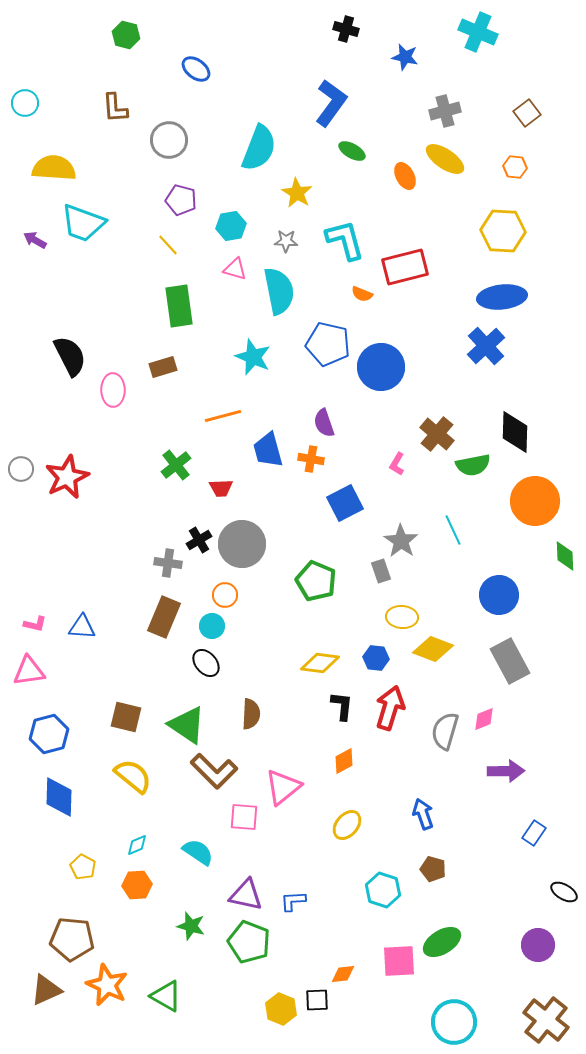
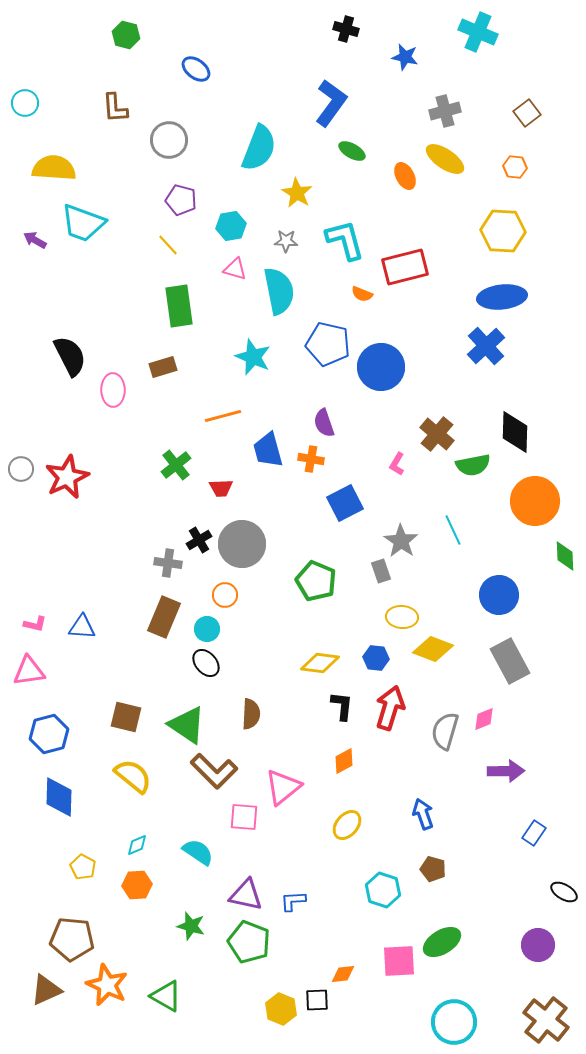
cyan circle at (212, 626): moved 5 px left, 3 px down
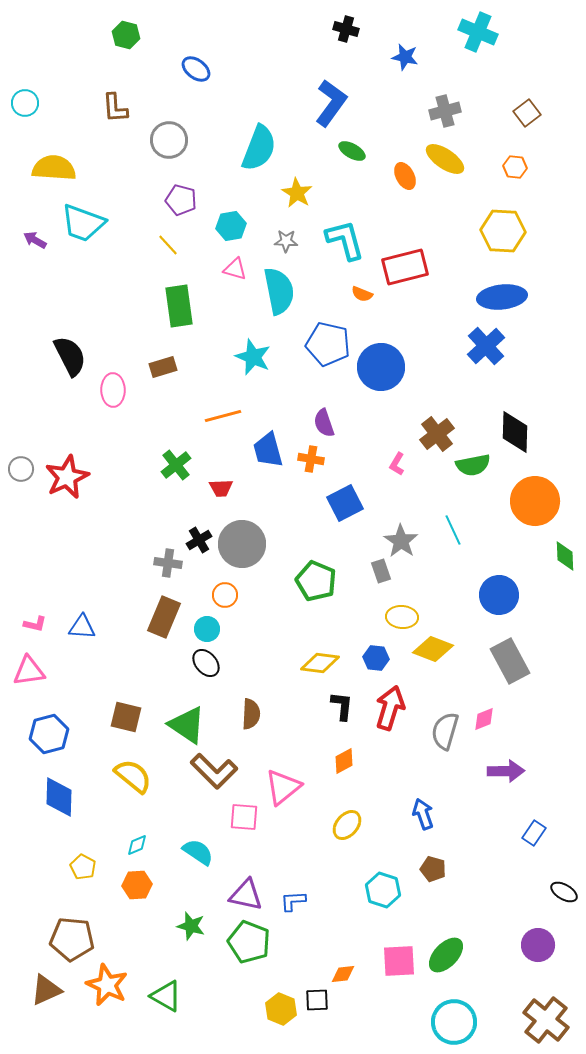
brown cross at (437, 434): rotated 12 degrees clockwise
green ellipse at (442, 942): moved 4 px right, 13 px down; rotated 15 degrees counterclockwise
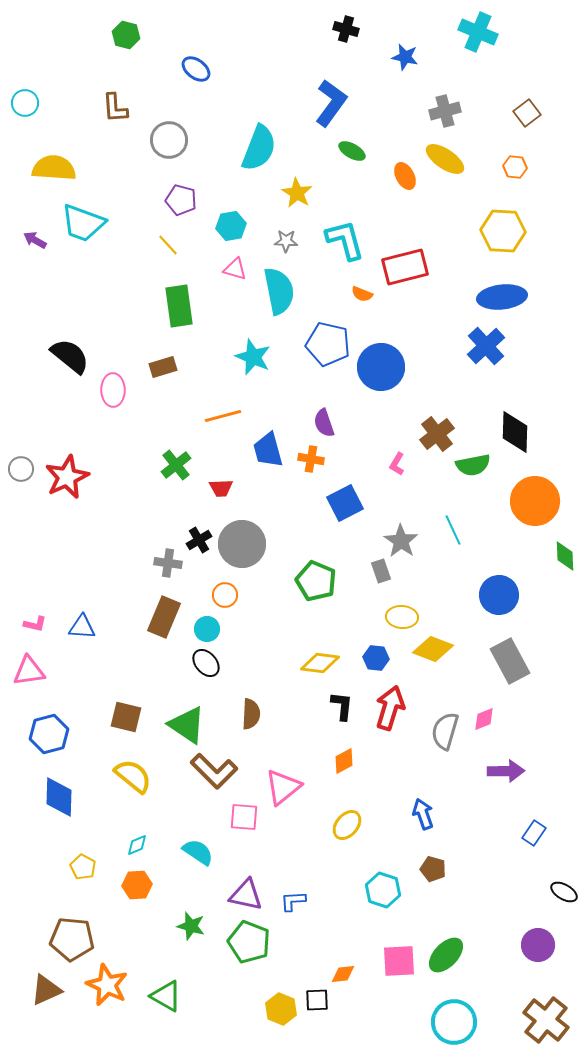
black semicircle at (70, 356): rotated 24 degrees counterclockwise
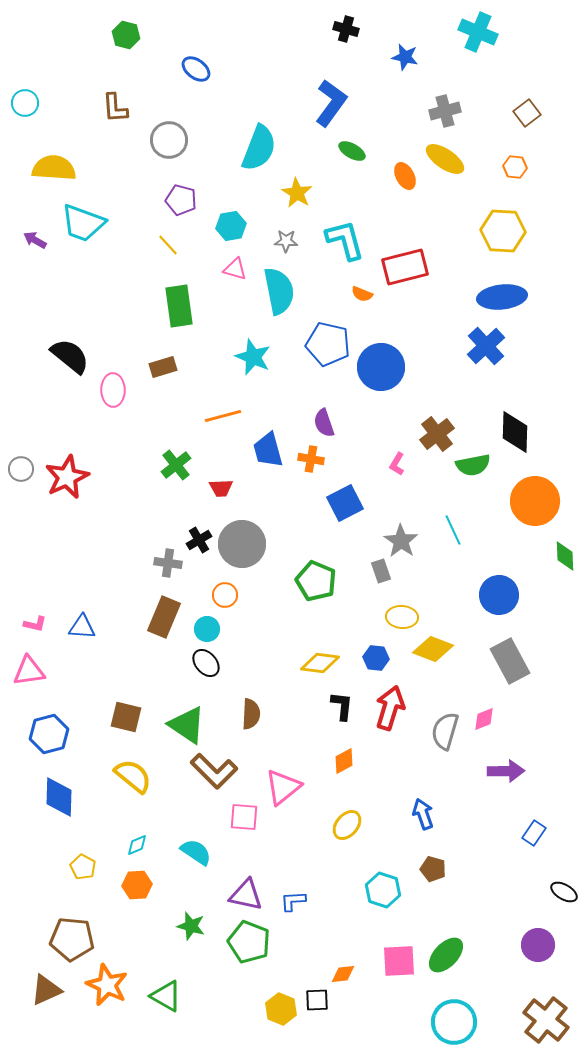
cyan semicircle at (198, 852): moved 2 px left
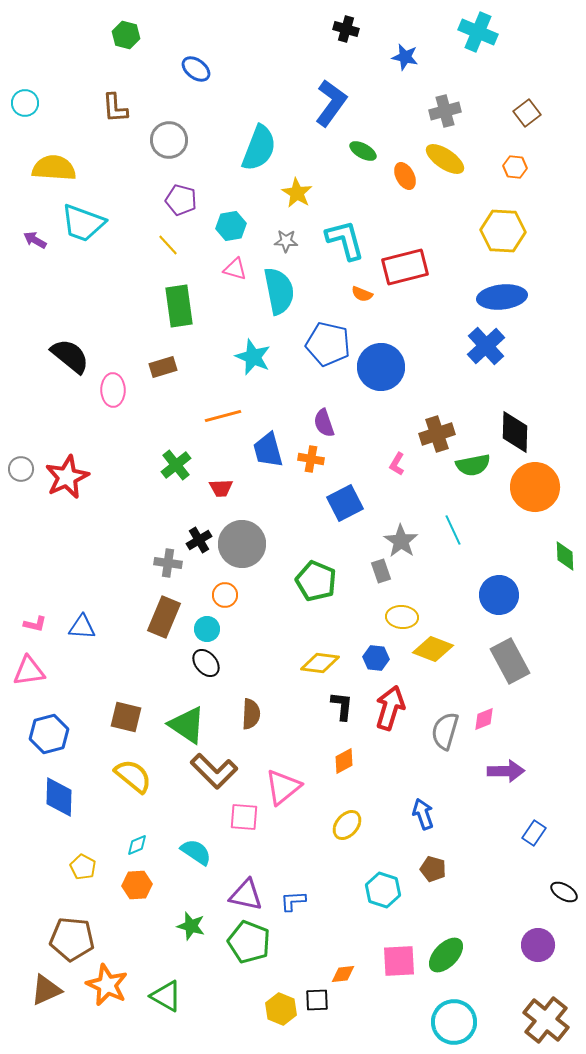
green ellipse at (352, 151): moved 11 px right
brown cross at (437, 434): rotated 20 degrees clockwise
orange circle at (535, 501): moved 14 px up
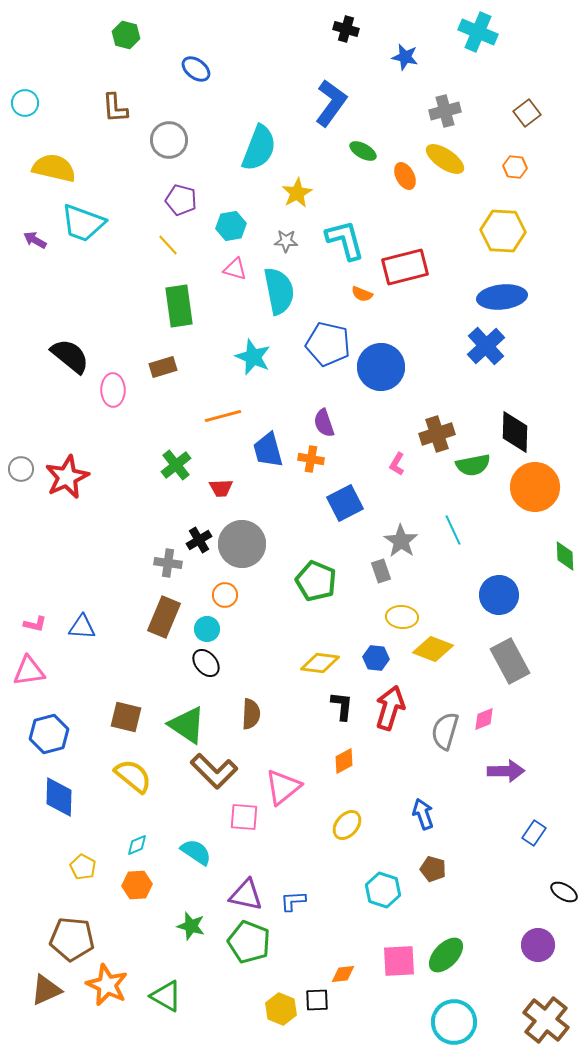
yellow semicircle at (54, 168): rotated 9 degrees clockwise
yellow star at (297, 193): rotated 12 degrees clockwise
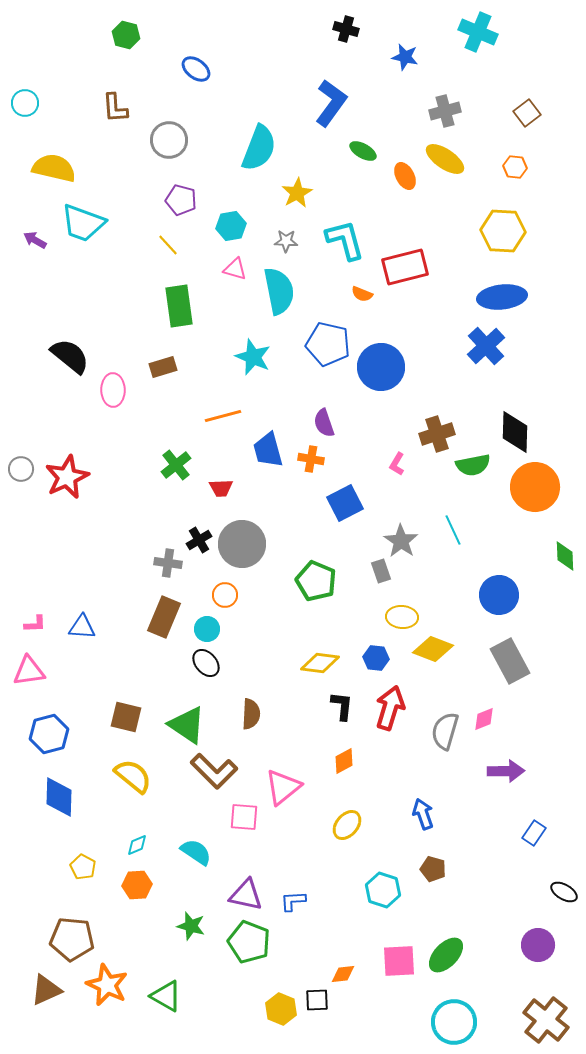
pink L-shape at (35, 624): rotated 15 degrees counterclockwise
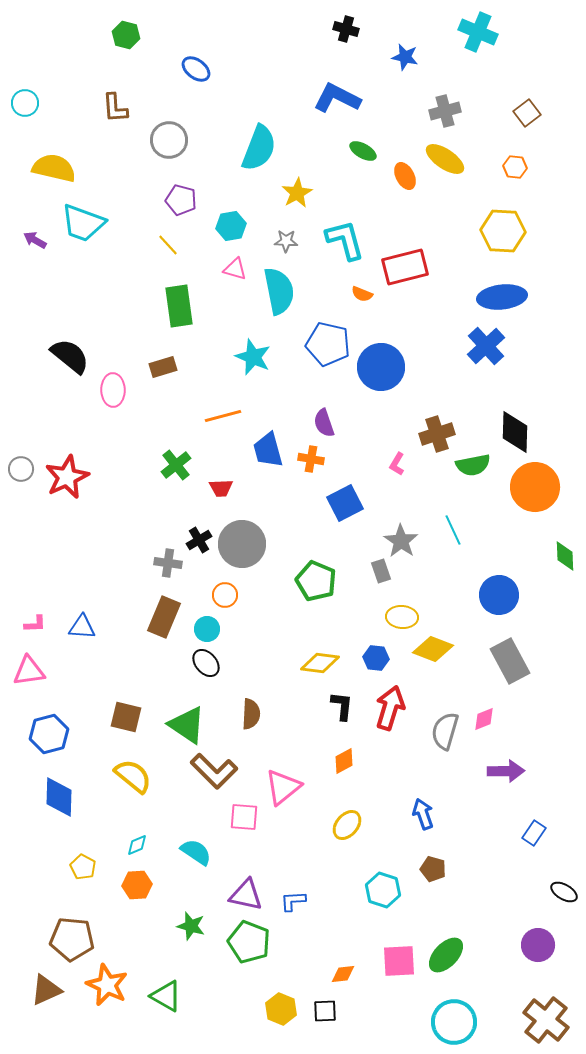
blue L-shape at (331, 103): moved 6 px right, 5 px up; rotated 99 degrees counterclockwise
black square at (317, 1000): moved 8 px right, 11 px down
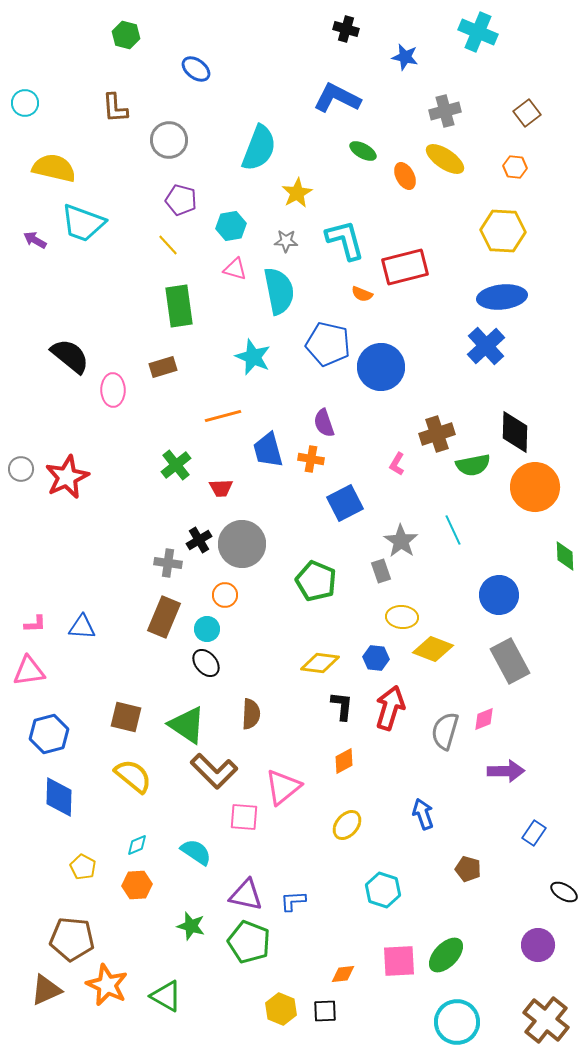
brown pentagon at (433, 869): moved 35 px right
cyan circle at (454, 1022): moved 3 px right
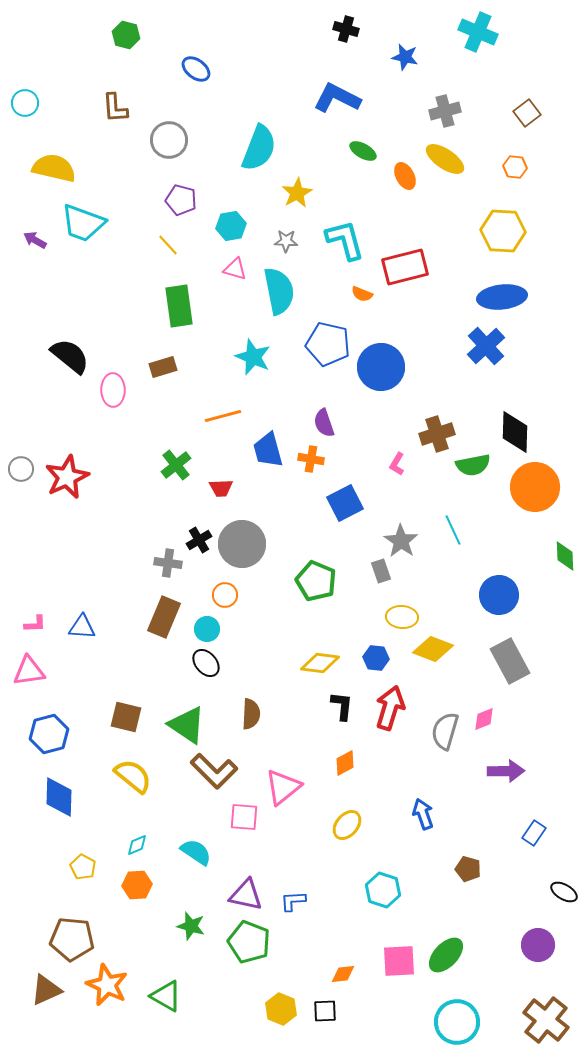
orange diamond at (344, 761): moved 1 px right, 2 px down
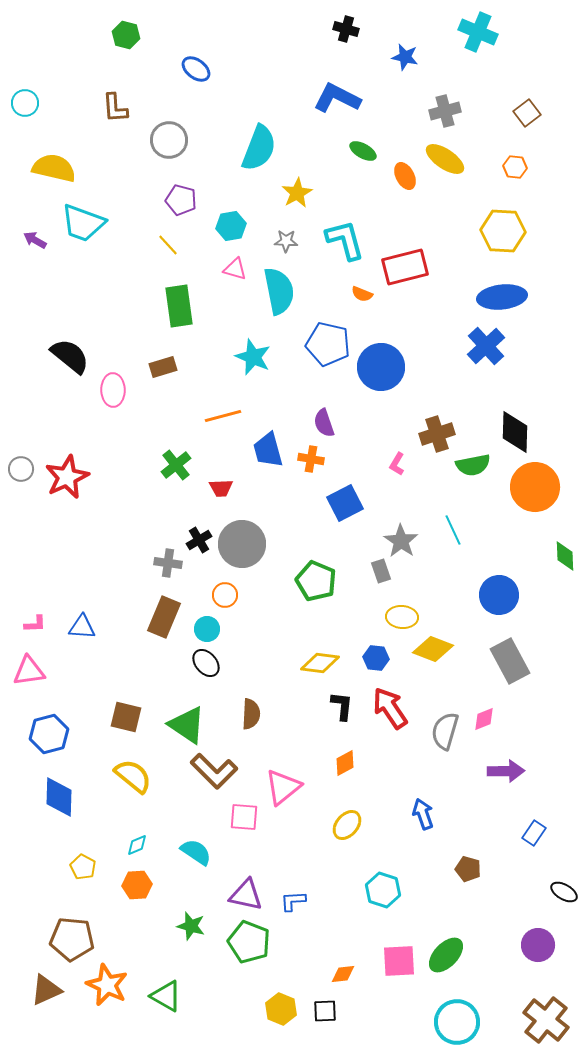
red arrow at (390, 708): rotated 51 degrees counterclockwise
